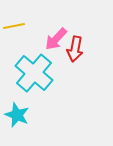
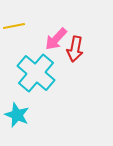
cyan cross: moved 2 px right
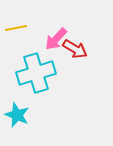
yellow line: moved 2 px right, 2 px down
red arrow: rotated 70 degrees counterclockwise
cyan cross: rotated 33 degrees clockwise
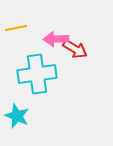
pink arrow: rotated 45 degrees clockwise
cyan cross: moved 1 px right, 1 px down; rotated 9 degrees clockwise
cyan star: moved 1 px down
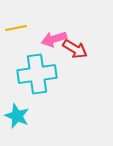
pink arrow: moved 2 px left; rotated 15 degrees counterclockwise
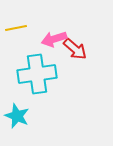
red arrow: rotated 10 degrees clockwise
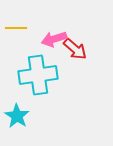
yellow line: rotated 10 degrees clockwise
cyan cross: moved 1 px right, 1 px down
cyan star: rotated 10 degrees clockwise
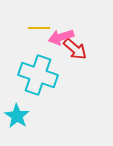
yellow line: moved 23 px right
pink arrow: moved 7 px right, 2 px up
cyan cross: rotated 27 degrees clockwise
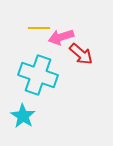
red arrow: moved 6 px right, 5 px down
cyan star: moved 6 px right
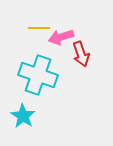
red arrow: rotated 30 degrees clockwise
